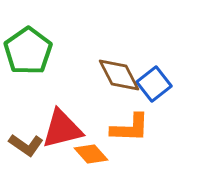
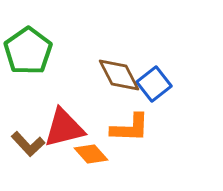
red triangle: moved 2 px right, 1 px up
brown L-shape: moved 2 px right, 1 px up; rotated 12 degrees clockwise
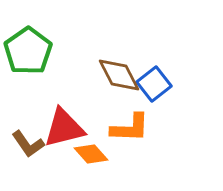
brown L-shape: rotated 8 degrees clockwise
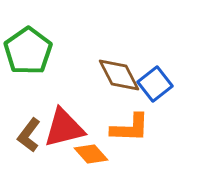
blue square: moved 1 px right
brown L-shape: moved 1 px right, 9 px up; rotated 72 degrees clockwise
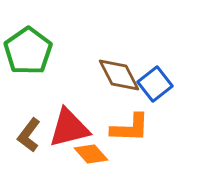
red triangle: moved 5 px right
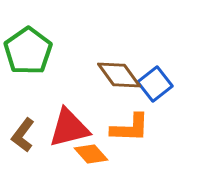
brown diamond: rotated 9 degrees counterclockwise
brown L-shape: moved 6 px left
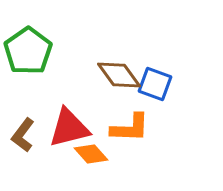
blue square: rotated 32 degrees counterclockwise
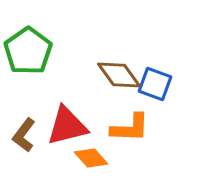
red triangle: moved 2 px left, 2 px up
brown L-shape: moved 1 px right
orange diamond: moved 4 px down
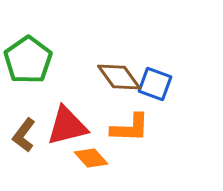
green pentagon: moved 9 px down
brown diamond: moved 2 px down
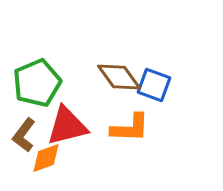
green pentagon: moved 9 px right, 23 px down; rotated 12 degrees clockwise
blue square: moved 1 px left, 1 px down
orange diamond: moved 45 px left; rotated 68 degrees counterclockwise
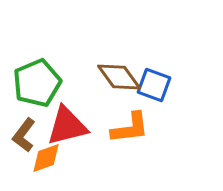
orange L-shape: rotated 9 degrees counterclockwise
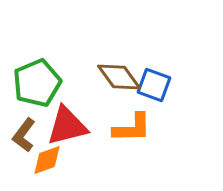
orange L-shape: moved 2 px right; rotated 6 degrees clockwise
orange diamond: moved 1 px right, 2 px down
